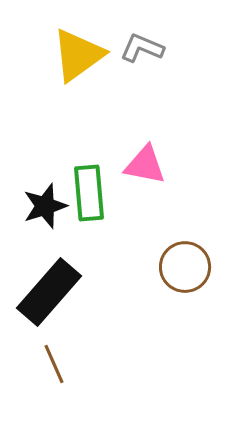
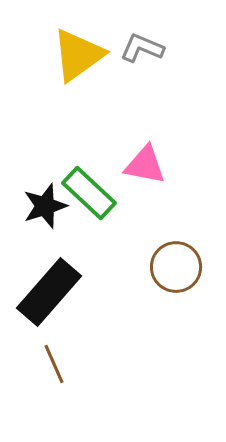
green rectangle: rotated 42 degrees counterclockwise
brown circle: moved 9 px left
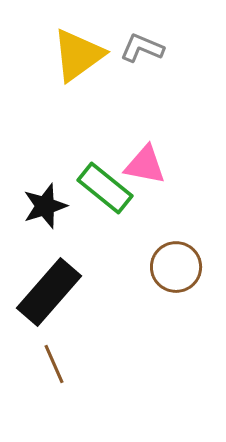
green rectangle: moved 16 px right, 5 px up; rotated 4 degrees counterclockwise
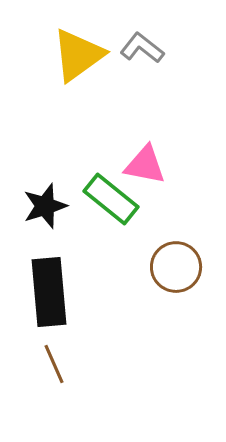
gray L-shape: rotated 15 degrees clockwise
green rectangle: moved 6 px right, 11 px down
black rectangle: rotated 46 degrees counterclockwise
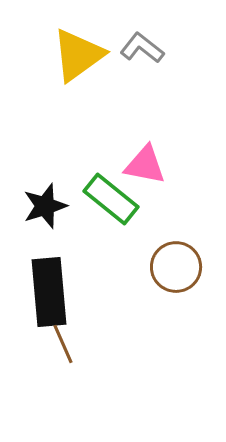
brown line: moved 9 px right, 20 px up
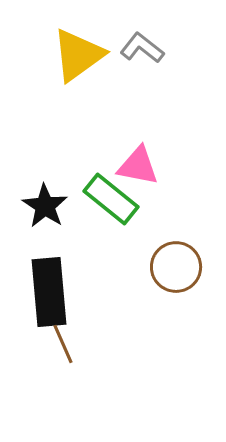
pink triangle: moved 7 px left, 1 px down
black star: rotated 21 degrees counterclockwise
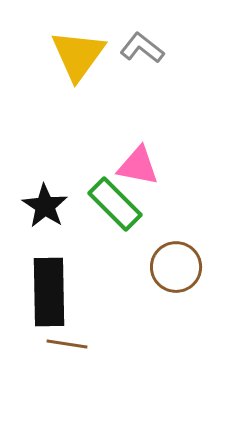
yellow triangle: rotated 18 degrees counterclockwise
green rectangle: moved 4 px right, 5 px down; rotated 6 degrees clockwise
black rectangle: rotated 4 degrees clockwise
brown line: moved 4 px right; rotated 57 degrees counterclockwise
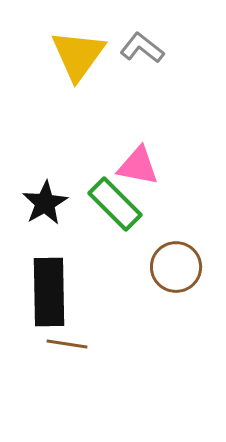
black star: moved 3 px up; rotated 9 degrees clockwise
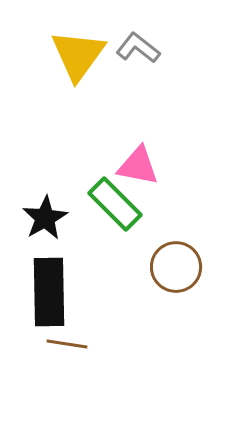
gray L-shape: moved 4 px left
black star: moved 15 px down
